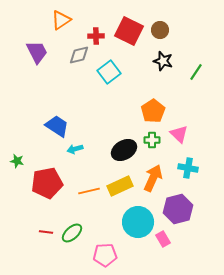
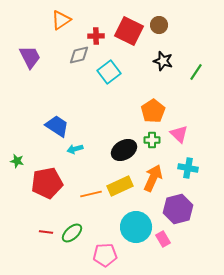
brown circle: moved 1 px left, 5 px up
purple trapezoid: moved 7 px left, 5 px down
orange line: moved 2 px right, 3 px down
cyan circle: moved 2 px left, 5 px down
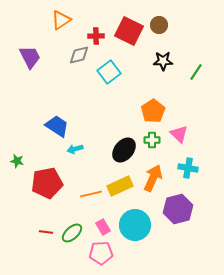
black star: rotated 18 degrees counterclockwise
black ellipse: rotated 20 degrees counterclockwise
cyan circle: moved 1 px left, 2 px up
pink rectangle: moved 60 px left, 12 px up
pink pentagon: moved 4 px left, 2 px up
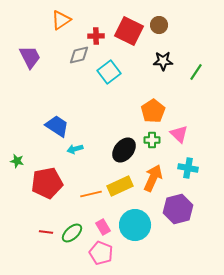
pink pentagon: rotated 25 degrees clockwise
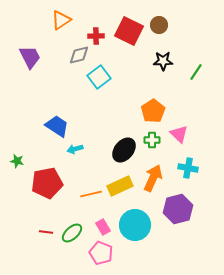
cyan square: moved 10 px left, 5 px down
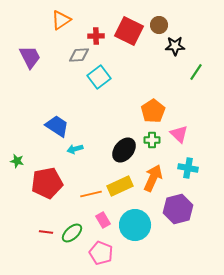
gray diamond: rotated 10 degrees clockwise
black star: moved 12 px right, 15 px up
pink rectangle: moved 7 px up
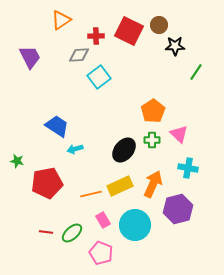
orange arrow: moved 6 px down
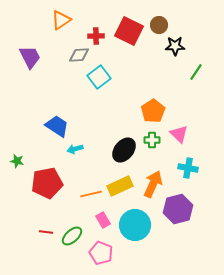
green ellipse: moved 3 px down
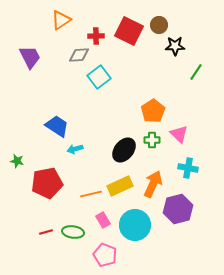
red line: rotated 24 degrees counterclockwise
green ellipse: moved 1 px right, 4 px up; rotated 50 degrees clockwise
pink pentagon: moved 4 px right, 2 px down
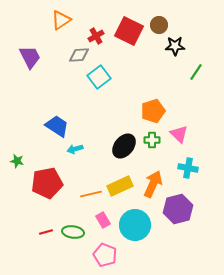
red cross: rotated 28 degrees counterclockwise
orange pentagon: rotated 15 degrees clockwise
black ellipse: moved 4 px up
